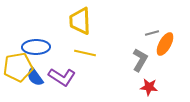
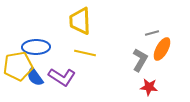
orange ellipse: moved 3 px left, 5 px down
yellow pentagon: moved 1 px up
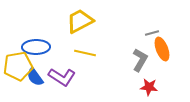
yellow trapezoid: rotated 64 degrees clockwise
orange ellipse: rotated 50 degrees counterclockwise
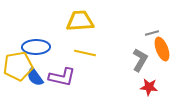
yellow trapezoid: rotated 24 degrees clockwise
purple L-shape: rotated 20 degrees counterclockwise
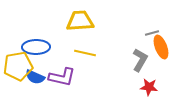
orange ellipse: moved 1 px left, 2 px up
blue semicircle: rotated 30 degrees counterclockwise
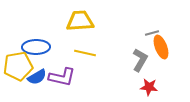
blue semicircle: moved 2 px right; rotated 54 degrees counterclockwise
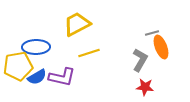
yellow trapezoid: moved 3 px left, 3 px down; rotated 24 degrees counterclockwise
yellow line: moved 4 px right; rotated 30 degrees counterclockwise
red star: moved 4 px left
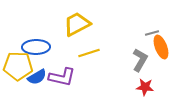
yellow pentagon: rotated 12 degrees clockwise
